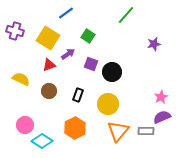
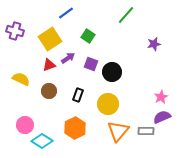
yellow square: moved 2 px right, 1 px down; rotated 25 degrees clockwise
purple arrow: moved 4 px down
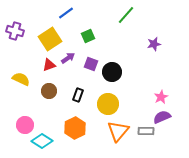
green square: rotated 32 degrees clockwise
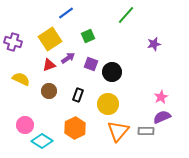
purple cross: moved 2 px left, 11 px down
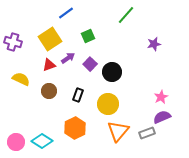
purple square: moved 1 px left; rotated 24 degrees clockwise
pink circle: moved 9 px left, 17 px down
gray rectangle: moved 1 px right, 2 px down; rotated 21 degrees counterclockwise
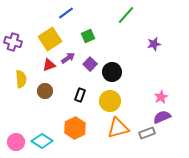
yellow semicircle: rotated 60 degrees clockwise
brown circle: moved 4 px left
black rectangle: moved 2 px right
yellow circle: moved 2 px right, 3 px up
orange triangle: moved 3 px up; rotated 35 degrees clockwise
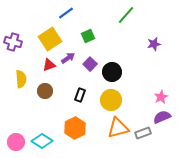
yellow circle: moved 1 px right, 1 px up
gray rectangle: moved 4 px left
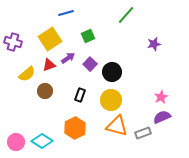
blue line: rotated 21 degrees clockwise
yellow semicircle: moved 6 px right, 5 px up; rotated 54 degrees clockwise
orange triangle: moved 1 px left, 2 px up; rotated 30 degrees clockwise
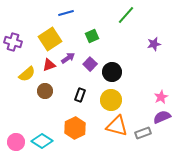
green square: moved 4 px right
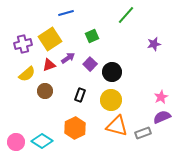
purple cross: moved 10 px right, 2 px down; rotated 30 degrees counterclockwise
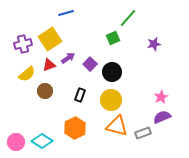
green line: moved 2 px right, 3 px down
green square: moved 21 px right, 2 px down
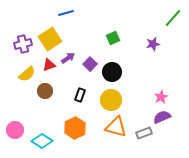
green line: moved 45 px right
purple star: moved 1 px left
orange triangle: moved 1 px left, 1 px down
gray rectangle: moved 1 px right
pink circle: moved 1 px left, 12 px up
